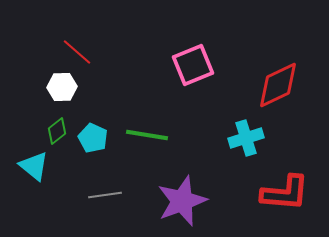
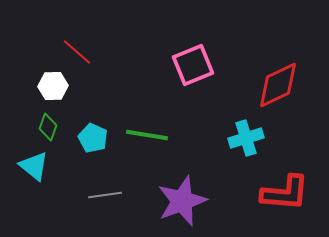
white hexagon: moved 9 px left, 1 px up
green diamond: moved 9 px left, 4 px up; rotated 32 degrees counterclockwise
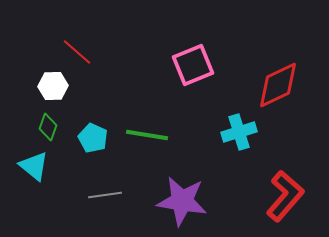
cyan cross: moved 7 px left, 6 px up
red L-shape: moved 3 px down; rotated 54 degrees counterclockwise
purple star: rotated 30 degrees clockwise
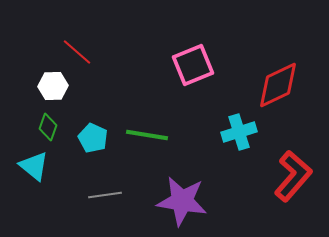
red L-shape: moved 8 px right, 20 px up
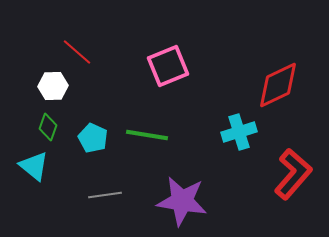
pink square: moved 25 px left, 1 px down
red L-shape: moved 2 px up
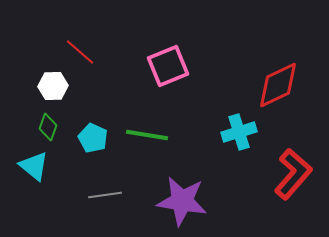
red line: moved 3 px right
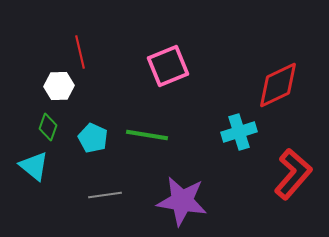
red line: rotated 36 degrees clockwise
white hexagon: moved 6 px right
